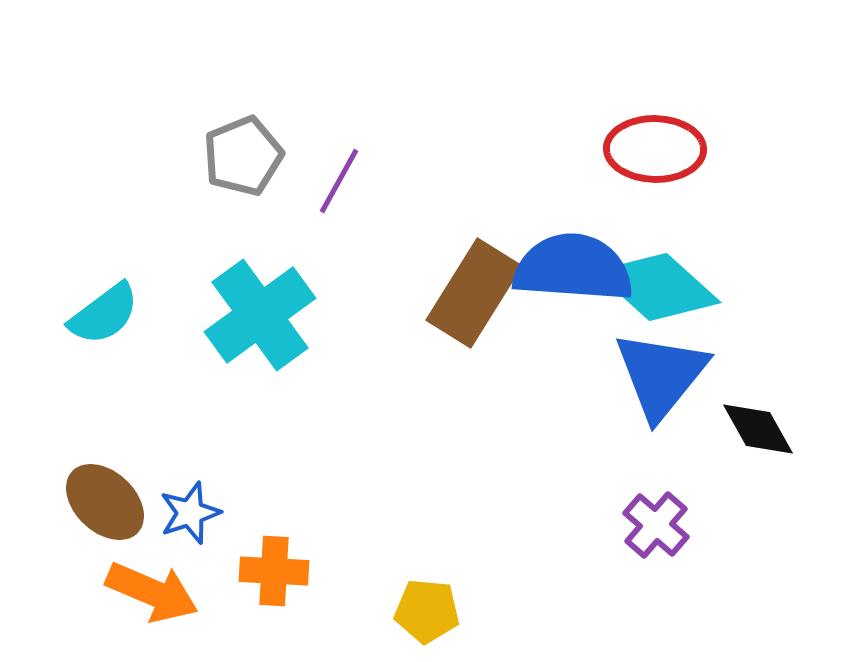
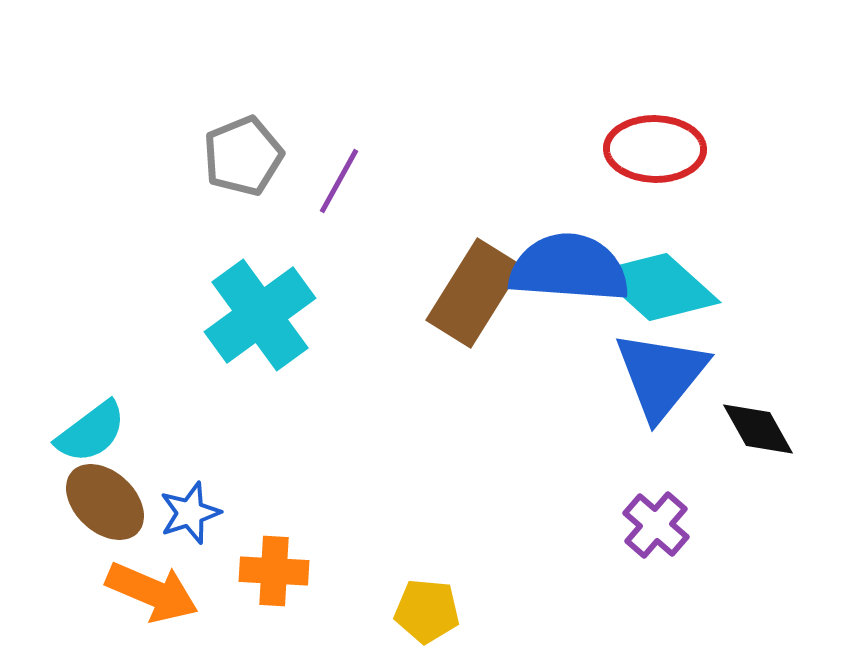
blue semicircle: moved 4 px left
cyan semicircle: moved 13 px left, 118 px down
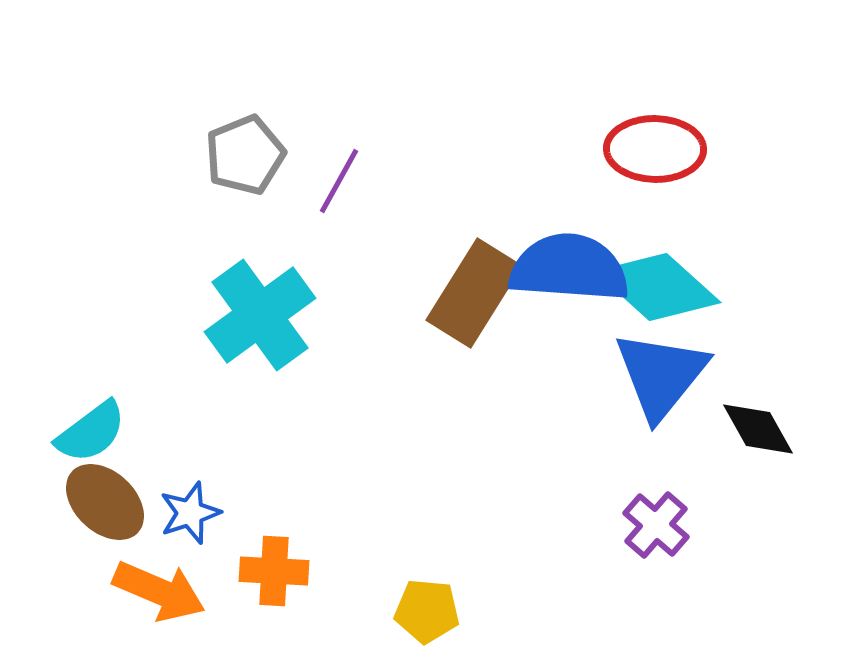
gray pentagon: moved 2 px right, 1 px up
orange arrow: moved 7 px right, 1 px up
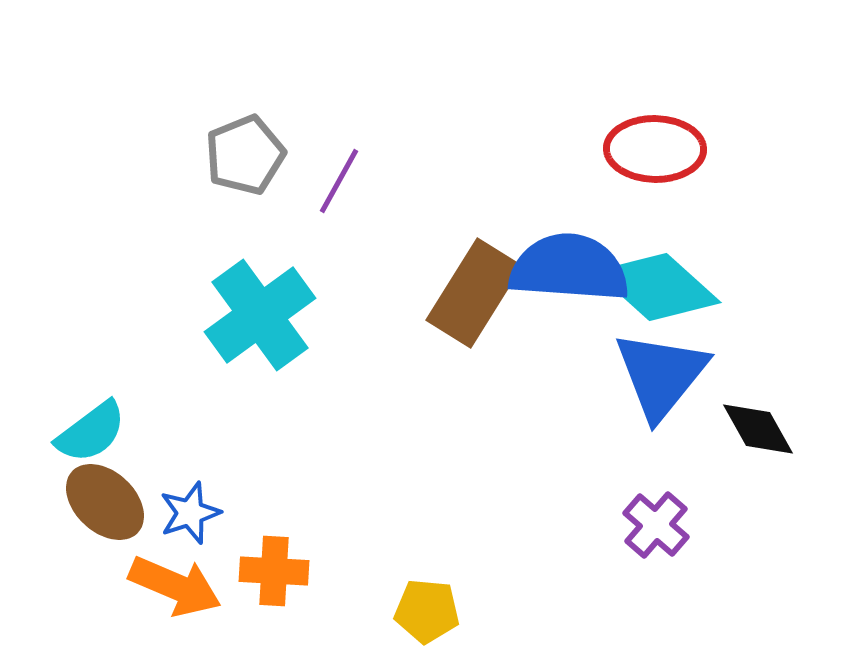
orange arrow: moved 16 px right, 5 px up
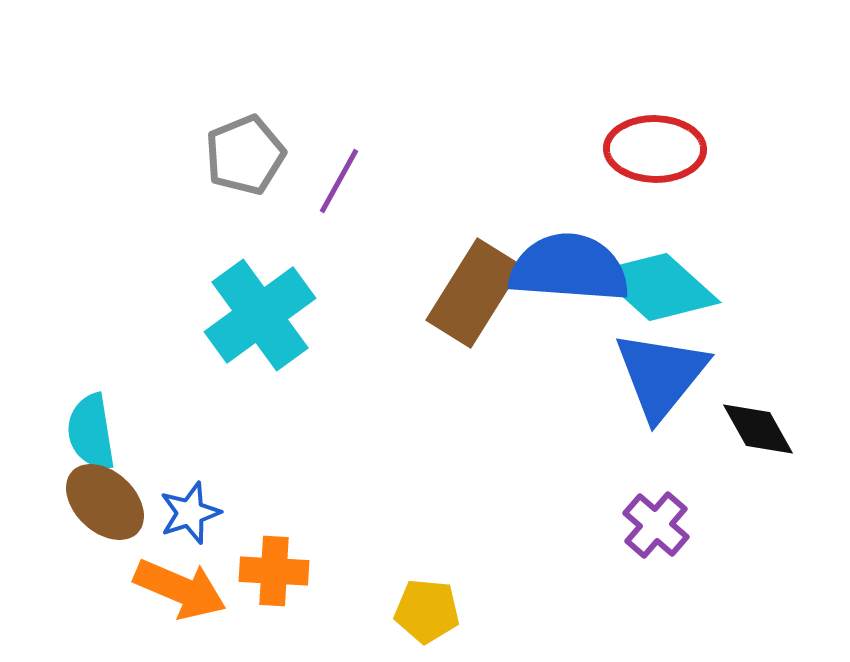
cyan semicircle: rotated 118 degrees clockwise
orange arrow: moved 5 px right, 3 px down
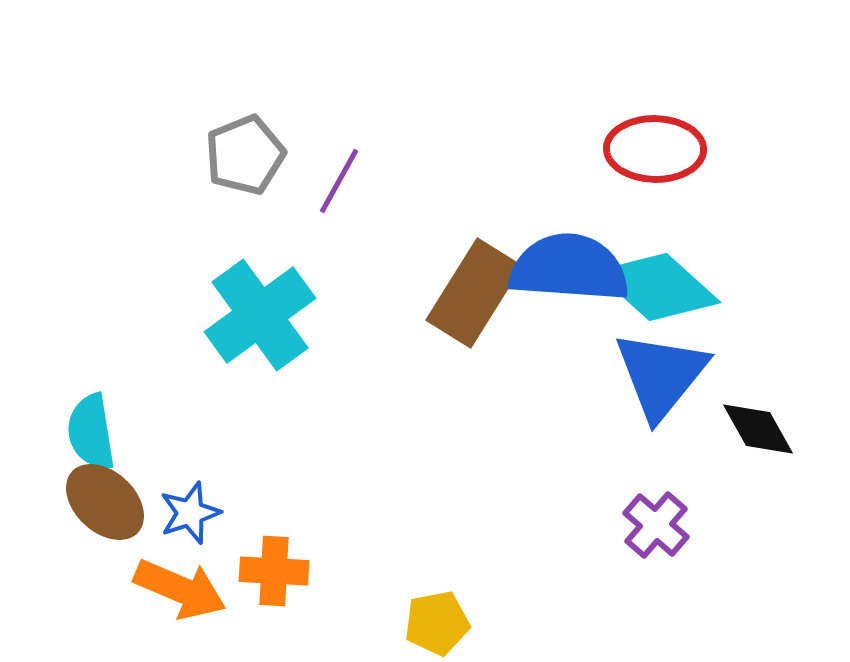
yellow pentagon: moved 10 px right, 12 px down; rotated 16 degrees counterclockwise
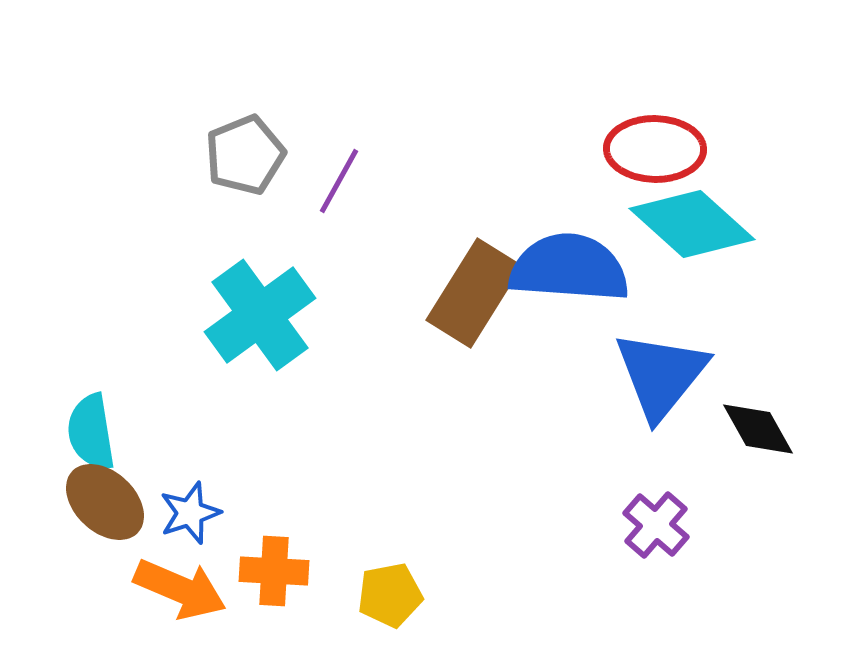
cyan diamond: moved 34 px right, 63 px up
yellow pentagon: moved 47 px left, 28 px up
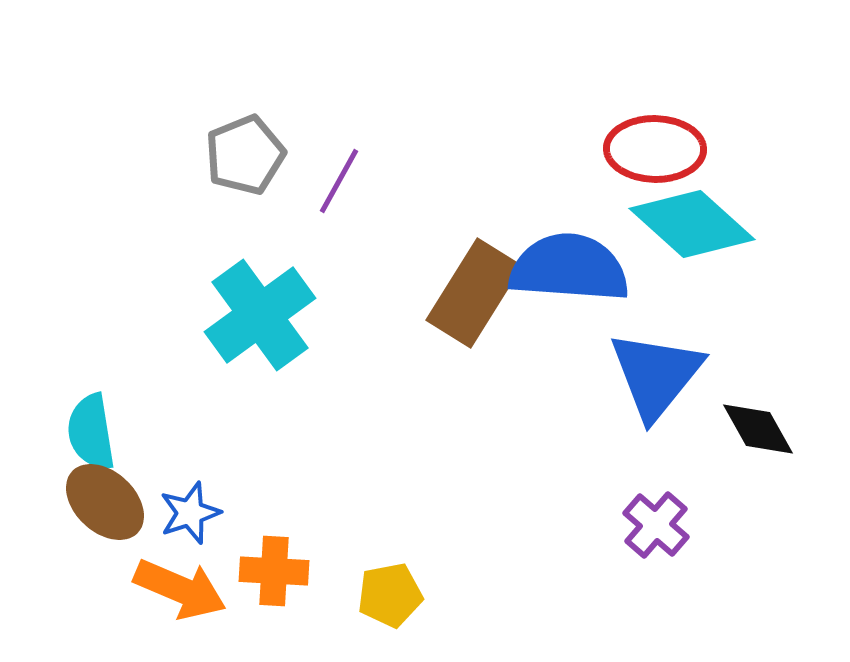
blue triangle: moved 5 px left
